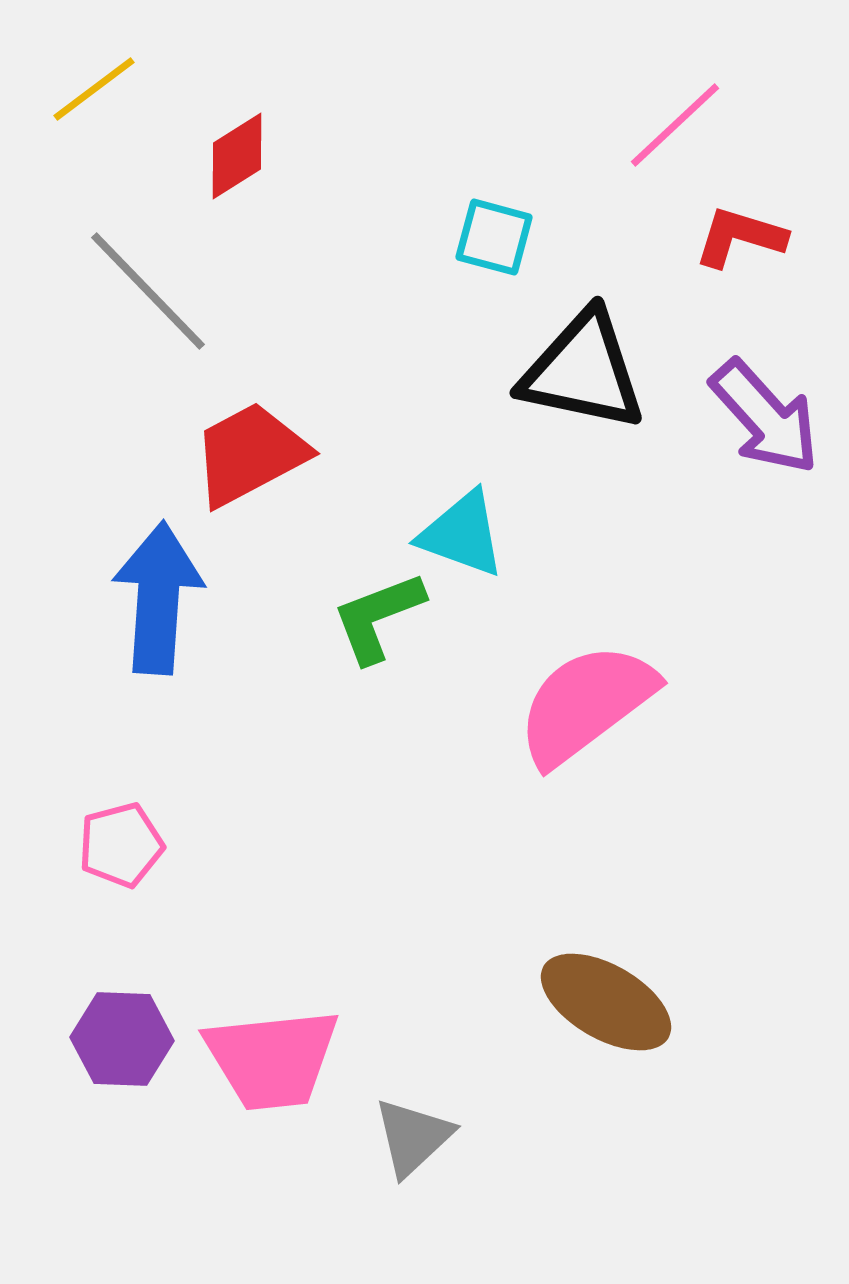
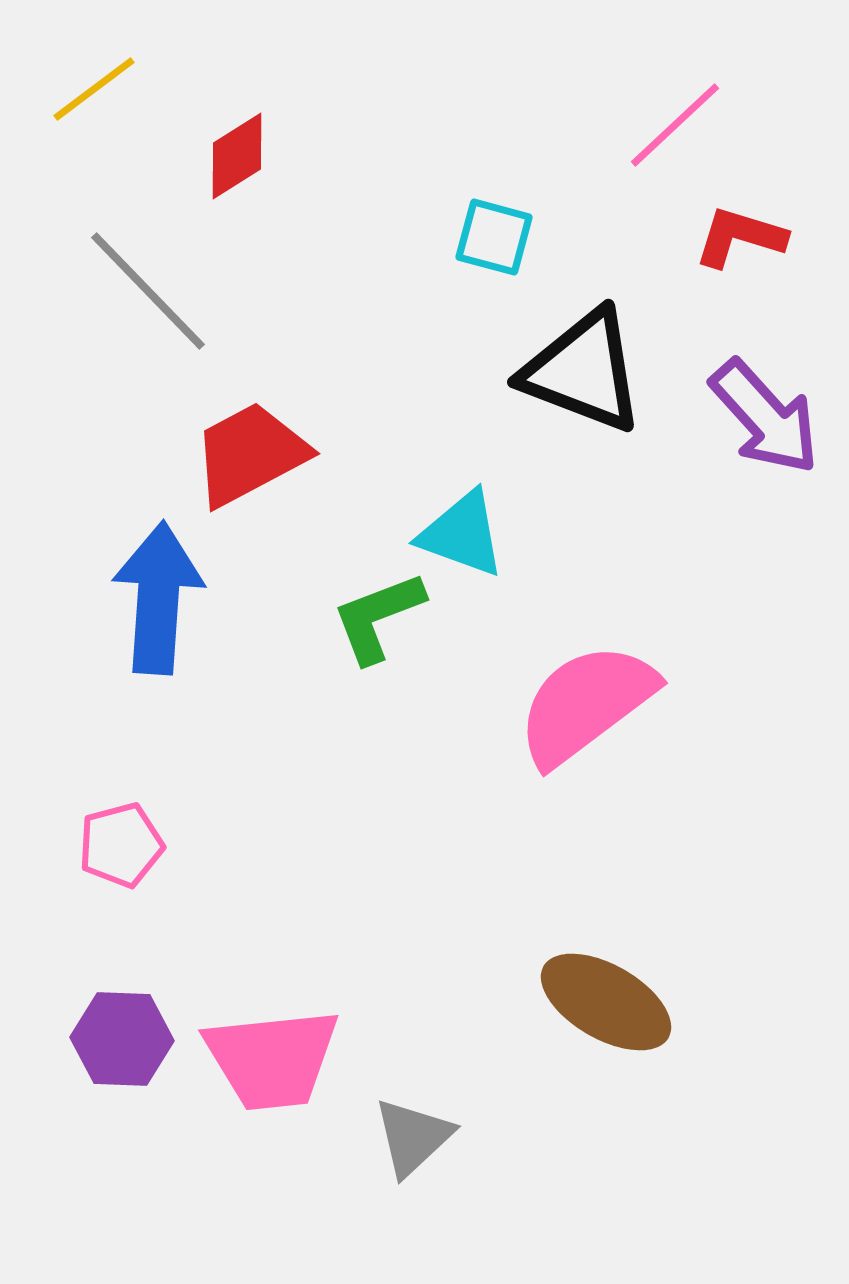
black triangle: rotated 9 degrees clockwise
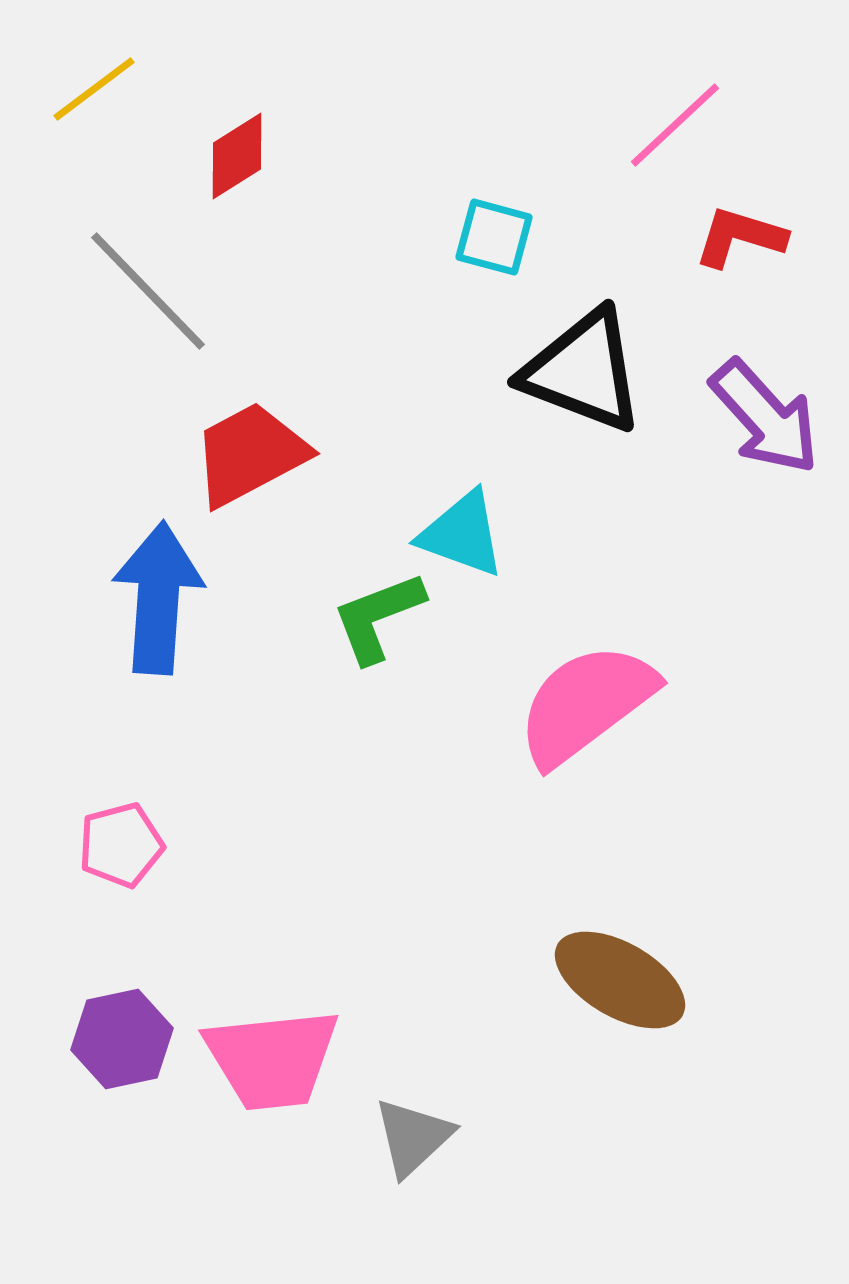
brown ellipse: moved 14 px right, 22 px up
purple hexagon: rotated 14 degrees counterclockwise
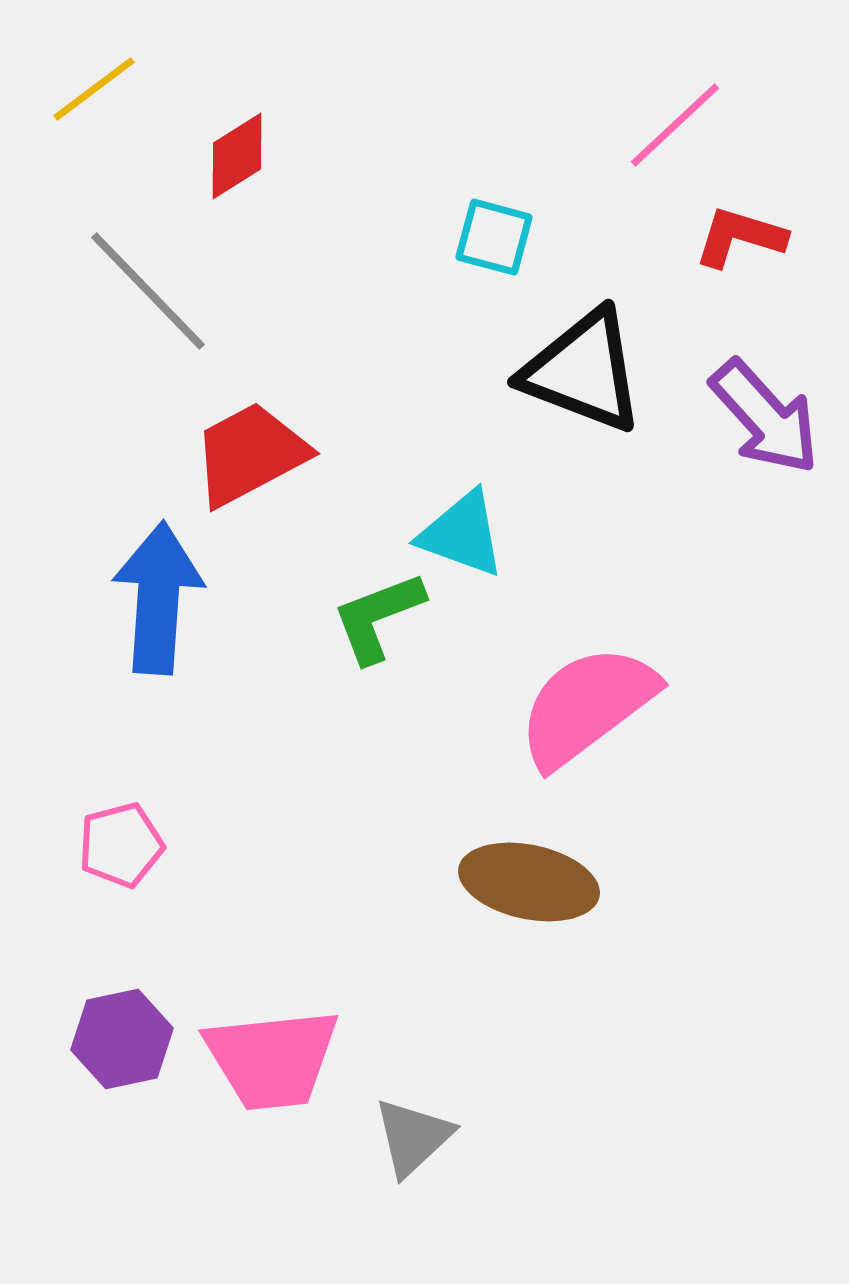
pink semicircle: moved 1 px right, 2 px down
brown ellipse: moved 91 px left, 98 px up; rotated 18 degrees counterclockwise
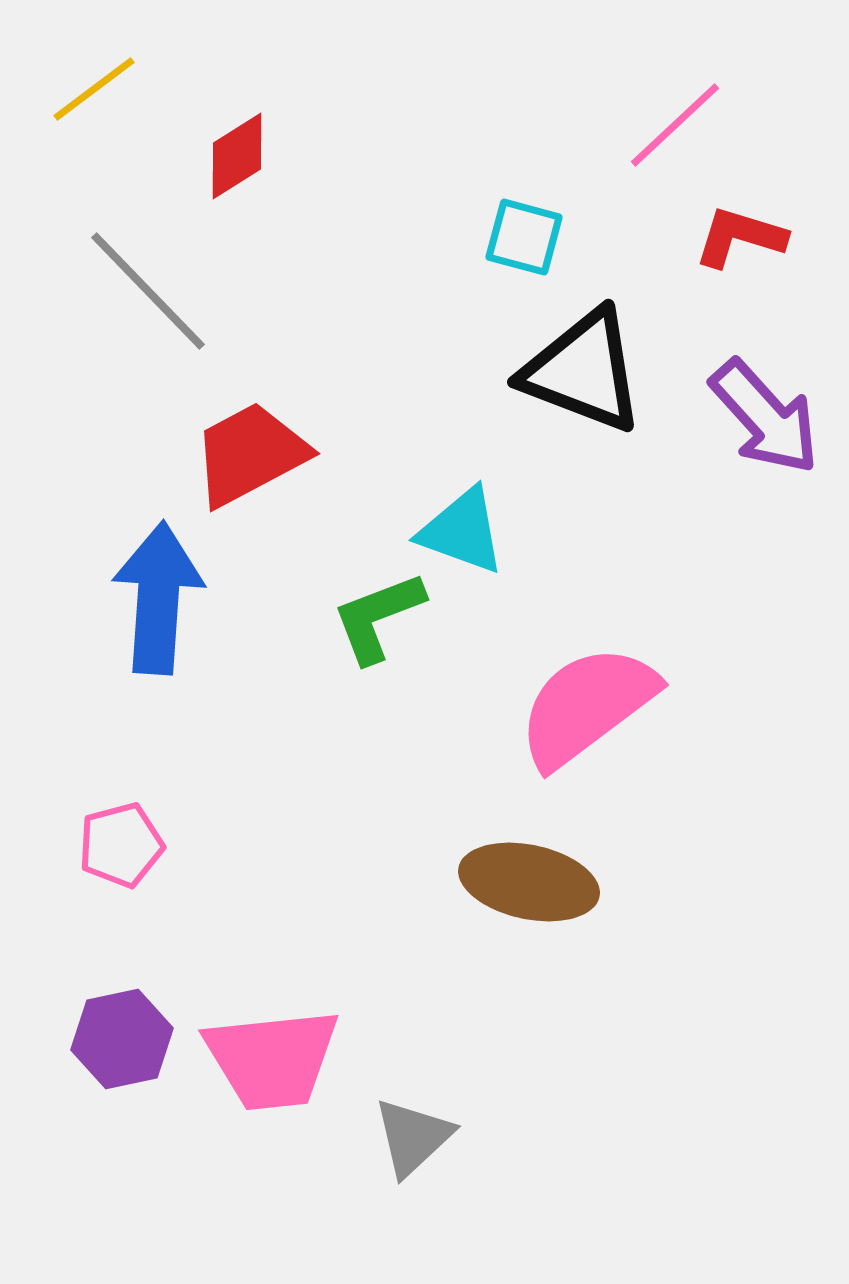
cyan square: moved 30 px right
cyan triangle: moved 3 px up
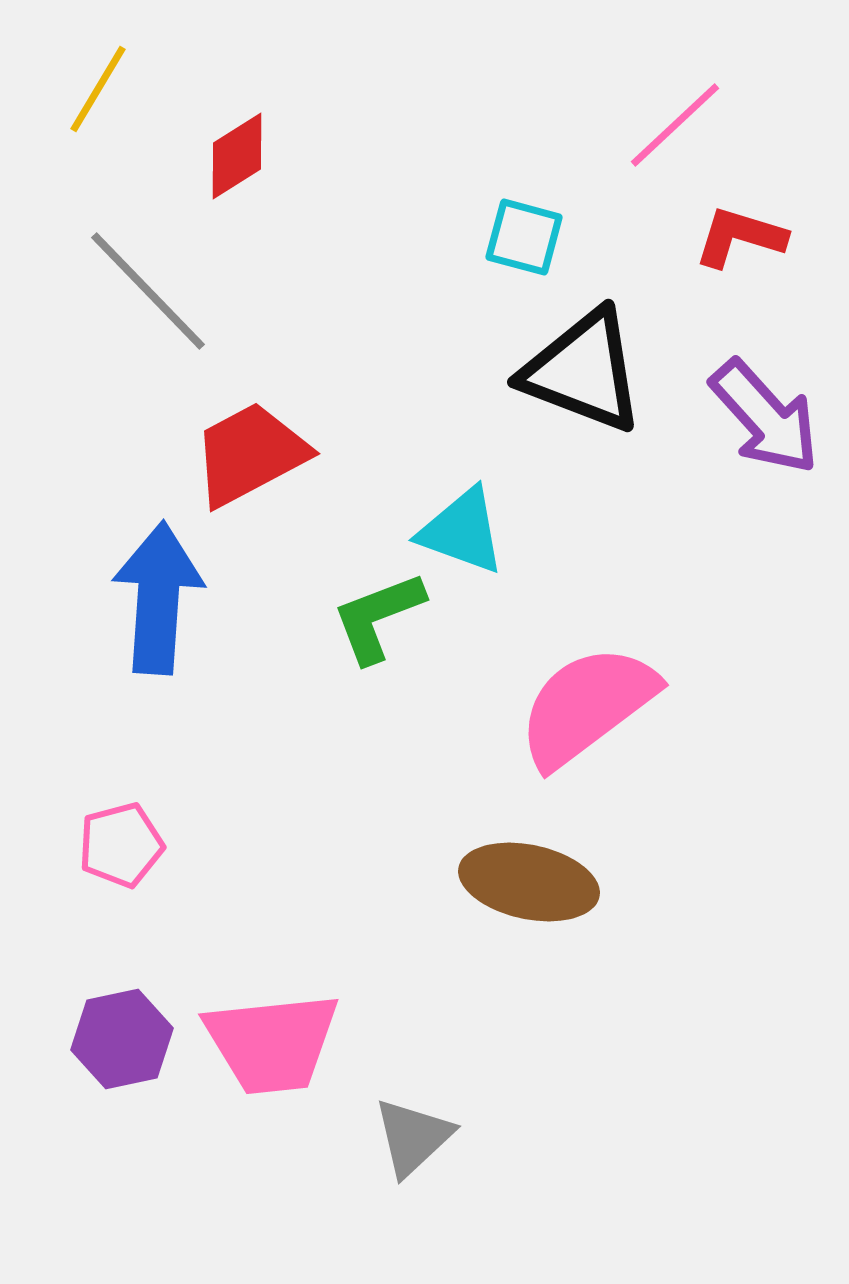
yellow line: moved 4 px right; rotated 22 degrees counterclockwise
pink trapezoid: moved 16 px up
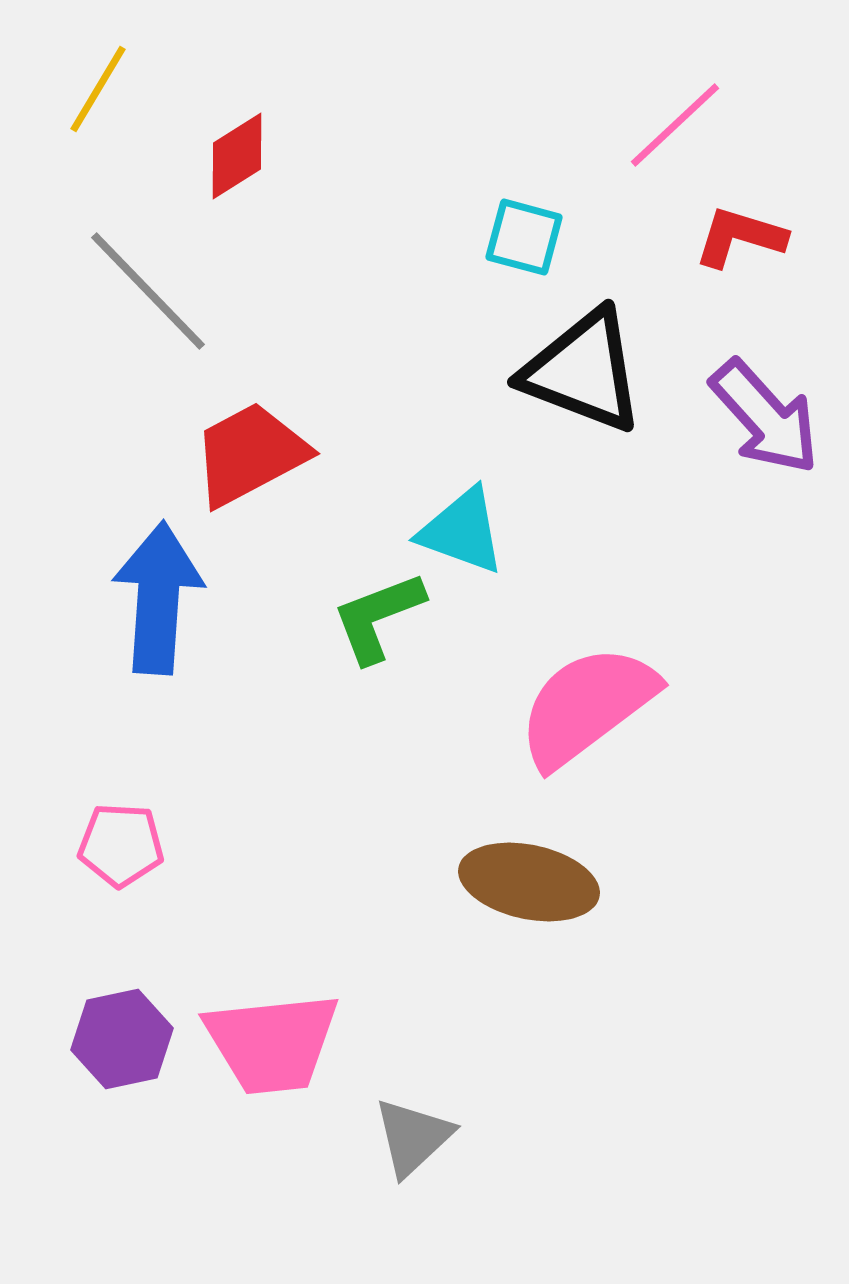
pink pentagon: rotated 18 degrees clockwise
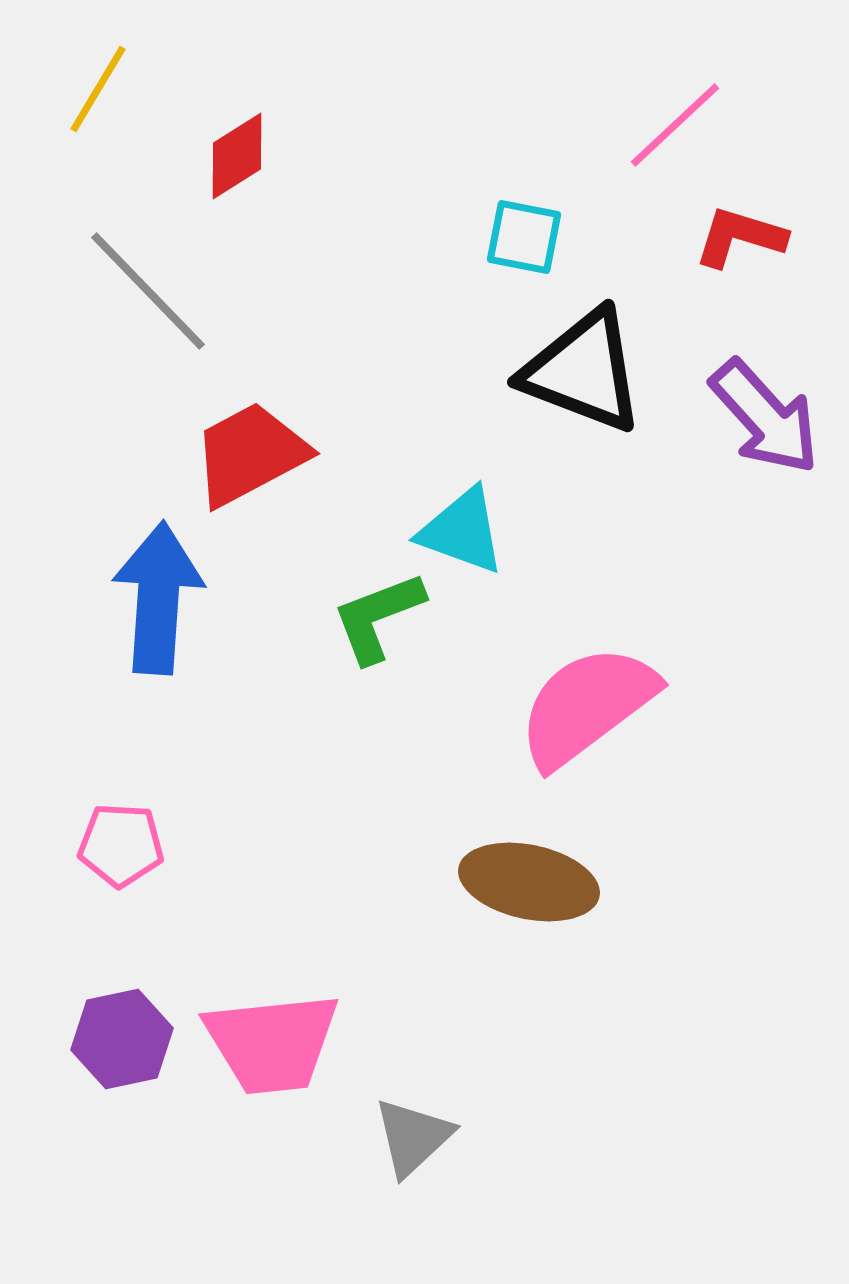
cyan square: rotated 4 degrees counterclockwise
